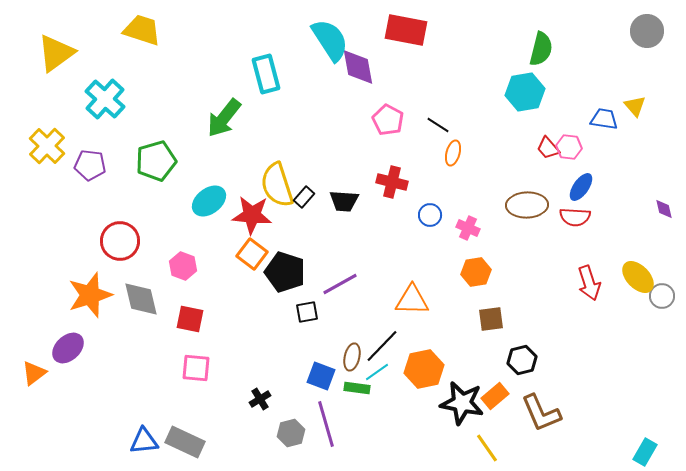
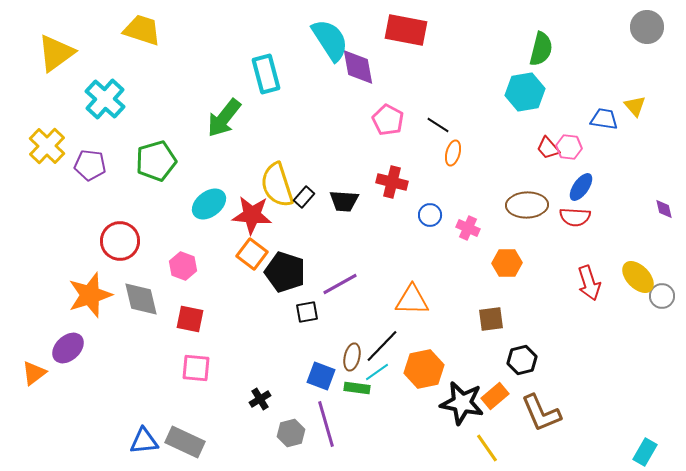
gray circle at (647, 31): moved 4 px up
cyan ellipse at (209, 201): moved 3 px down
orange hexagon at (476, 272): moved 31 px right, 9 px up; rotated 8 degrees clockwise
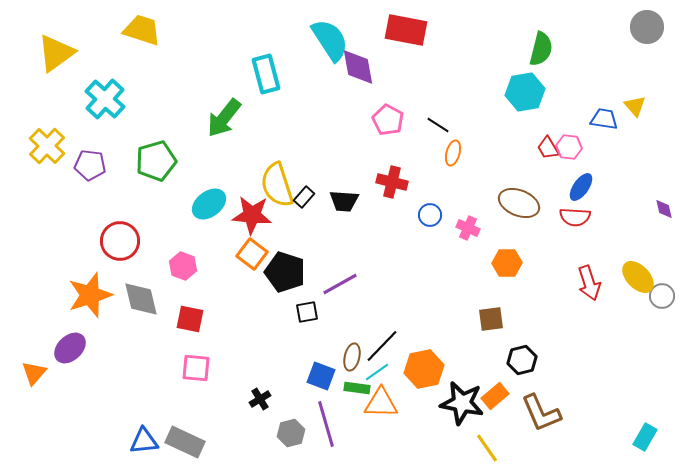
red trapezoid at (548, 148): rotated 10 degrees clockwise
brown ellipse at (527, 205): moved 8 px left, 2 px up; rotated 24 degrees clockwise
orange triangle at (412, 300): moved 31 px left, 103 px down
purple ellipse at (68, 348): moved 2 px right
orange triangle at (34, 373): rotated 12 degrees counterclockwise
cyan rectangle at (645, 452): moved 15 px up
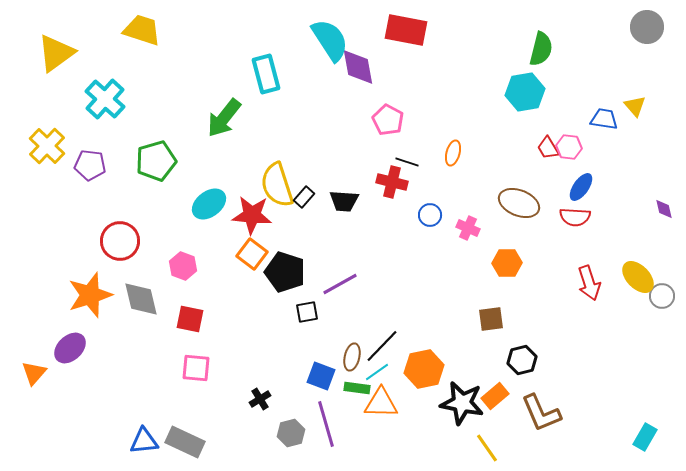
black line at (438, 125): moved 31 px left, 37 px down; rotated 15 degrees counterclockwise
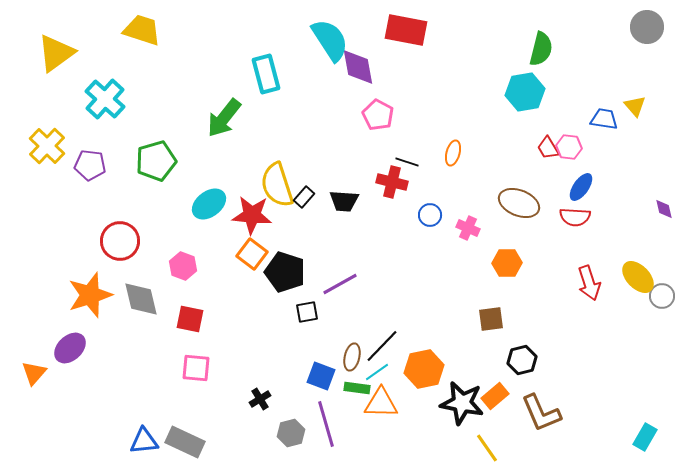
pink pentagon at (388, 120): moved 10 px left, 5 px up
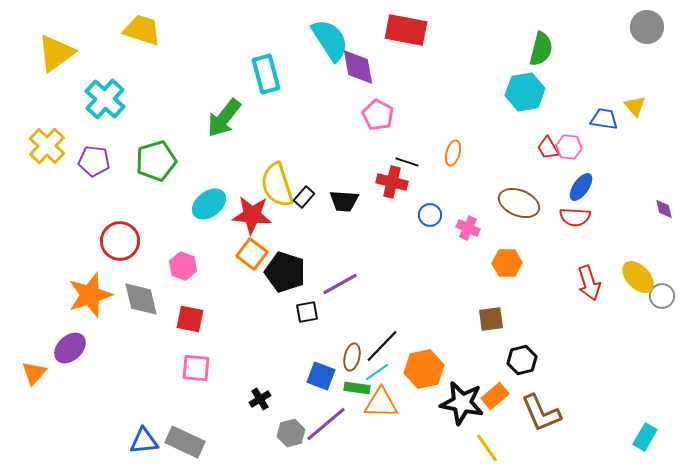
purple pentagon at (90, 165): moved 4 px right, 4 px up
purple line at (326, 424): rotated 66 degrees clockwise
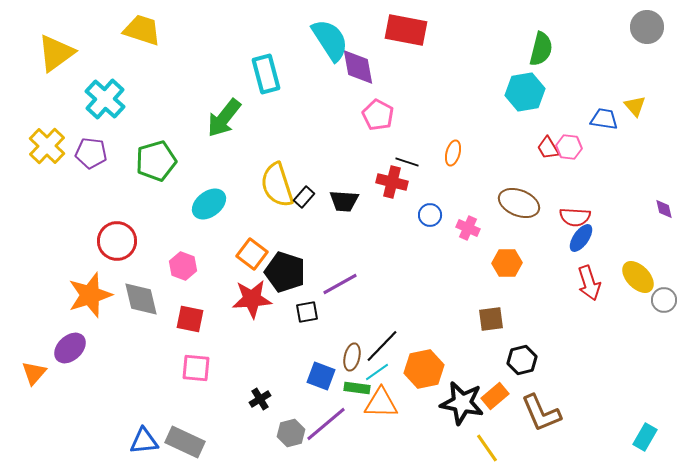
purple pentagon at (94, 161): moved 3 px left, 8 px up
blue ellipse at (581, 187): moved 51 px down
red star at (252, 215): moved 84 px down; rotated 9 degrees counterclockwise
red circle at (120, 241): moved 3 px left
gray circle at (662, 296): moved 2 px right, 4 px down
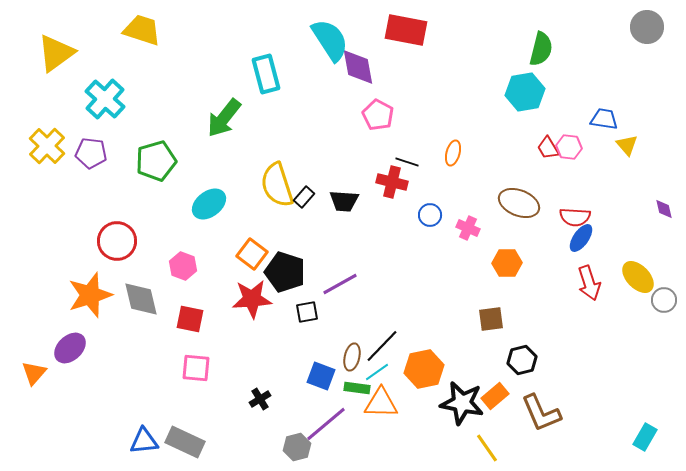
yellow triangle at (635, 106): moved 8 px left, 39 px down
gray hexagon at (291, 433): moved 6 px right, 14 px down
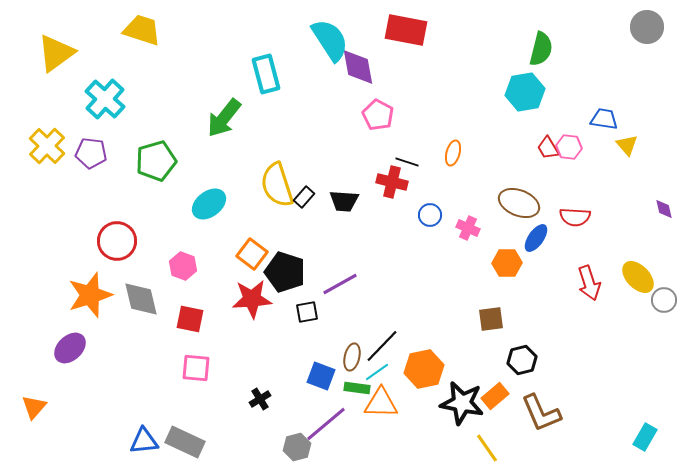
blue ellipse at (581, 238): moved 45 px left
orange triangle at (34, 373): moved 34 px down
